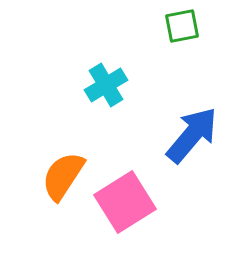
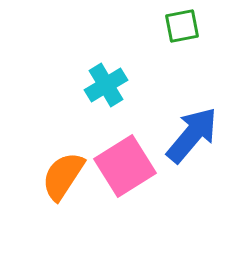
pink square: moved 36 px up
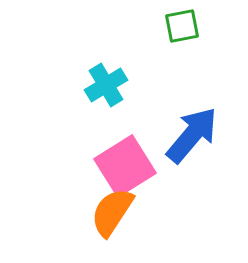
orange semicircle: moved 49 px right, 36 px down
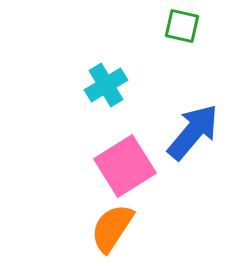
green square: rotated 24 degrees clockwise
blue arrow: moved 1 px right, 3 px up
orange semicircle: moved 16 px down
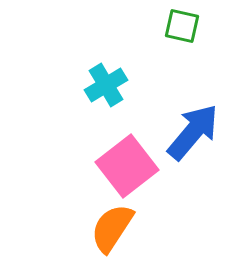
pink square: moved 2 px right; rotated 6 degrees counterclockwise
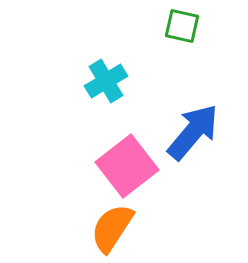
cyan cross: moved 4 px up
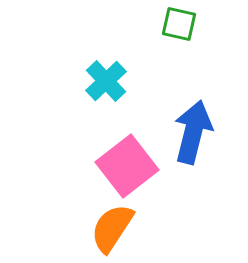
green square: moved 3 px left, 2 px up
cyan cross: rotated 12 degrees counterclockwise
blue arrow: rotated 26 degrees counterclockwise
